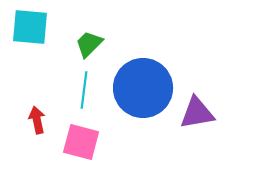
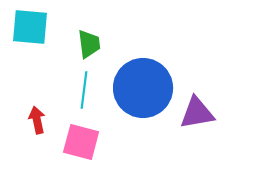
green trapezoid: rotated 128 degrees clockwise
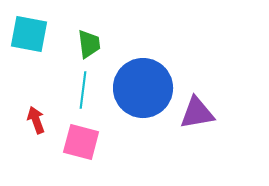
cyan square: moved 1 px left, 7 px down; rotated 6 degrees clockwise
cyan line: moved 1 px left
red arrow: moved 1 px left; rotated 8 degrees counterclockwise
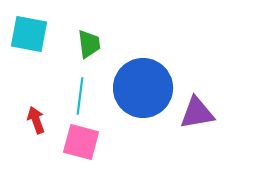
cyan line: moved 3 px left, 6 px down
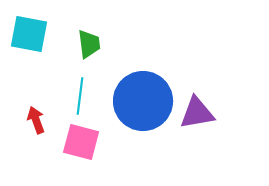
blue circle: moved 13 px down
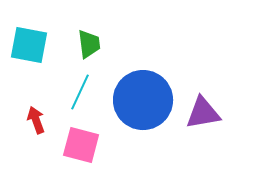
cyan square: moved 11 px down
cyan line: moved 4 px up; rotated 18 degrees clockwise
blue circle: moved 1 px up
purple triangle: moved 6 px right
pink square: moved 3 px down
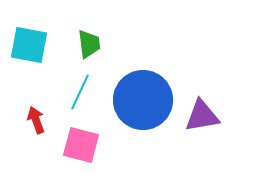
purple triangle: moved 1 px left, 3 px down
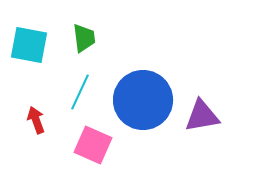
green trapezoid: moved 5 px left, 6 px up
pink square: moved 12 px right; rotated 9 degrees clockwise
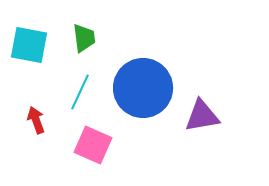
blue circle: moved 12 px up
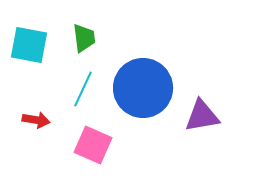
cyan line: moved 3 px right, 3 px up
red arrow: rotated 120 degrees clockwise
